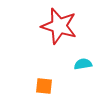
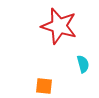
cyan semicircle: rotated 84 degrees clockwise
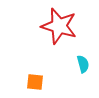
orange square: moved 9 px left, 4 px up
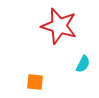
cyan semicircle: rotated 42 degrees clockwise
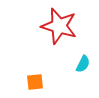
orange square: rotated 12 degrees counterclockwise
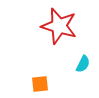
orange square: moved 5 px right, 2 px down
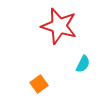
orange square: moved 1 px left; rotated 30 degrees counterclockwise
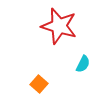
orange square: rotated 12 degrees counterclockwise
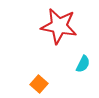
red star: rotated 6 degrees counterclockwise
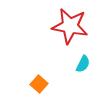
red star: moved 11 px right
